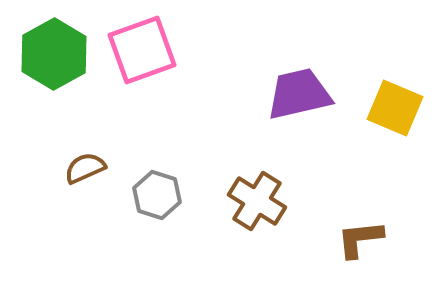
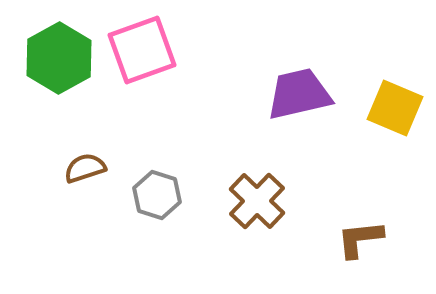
green hexagon: moved 5 px right, 4 px down
brown semicircle: rotated 6 degrees clockwise
brown cross: rotated 12 degrees clockwise
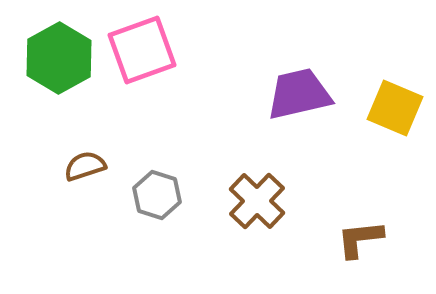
brown semicircle: moved 2 px up
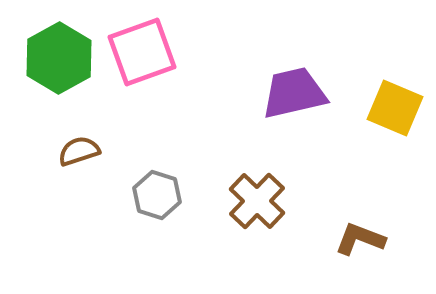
pink square: moved 2 px down
purple trapezoid: moved 5 px left, 1 px up
brown semicircle: moved 6 px left, 15 px up
brown L-shape: rotated 27 degrees clockwise
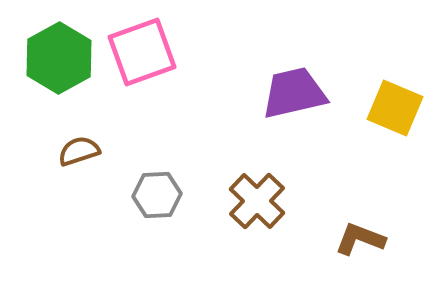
gray hexagon: rotated 21 degrees counterclockwise
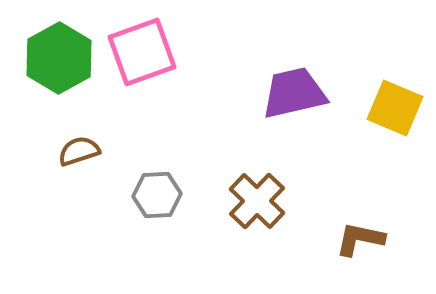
brown L-shape: rotated 9 degrees counterclockwise
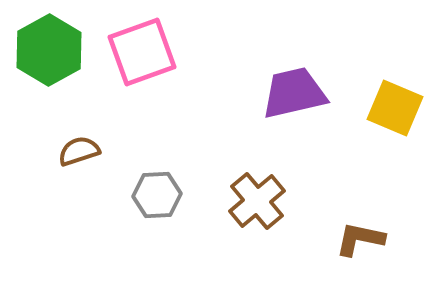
green hexagon: moved 10 px left, 8 px up
brown cross: rotated 6 degrees clockwise
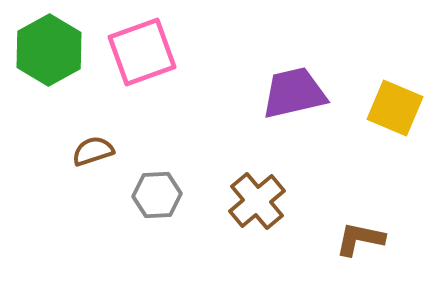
brown semicircle: moved 14 px right
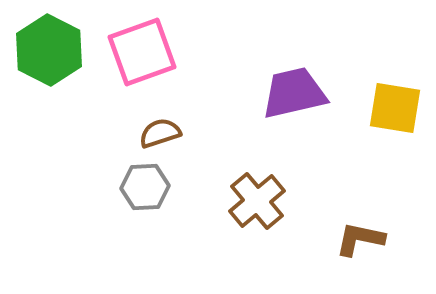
green hexagon: rotated 4 degrees counterclockwise
yellow square: rotated 14 degrees counterclockwise
brown semicircle: moved 67 px right, 18 px up
gray hexagon: moved 12 px left, 8 px up
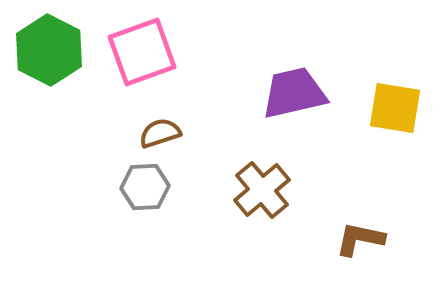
brown cross: moved 5 px right, 11 px up
